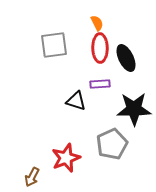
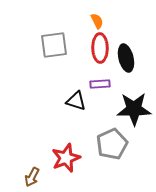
orange semicircle: moved 2 px up
black ellipse: rotated 12 degrees clockwise
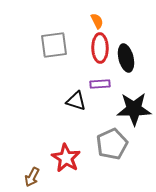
red star: rotated 20 degrees counterclockwise
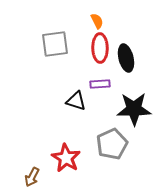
gray square: moved 1 px right, 1 px up
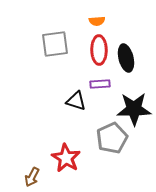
orange semicircle: rotated 112 degrees clockwise
red ellipse: moved 1 px left, 2 px down
gray pentagon: moved 6 px up
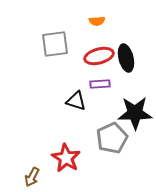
red ellipse: moved 6 px down; rotated 76 degrees clockwise
black star: moved 1 px right, 4 px down
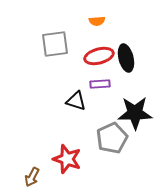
red star: moved 1 px right, 1 px down; rotated 12 degrees counterclockwise
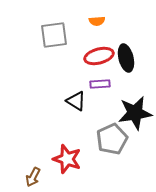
gray square: moved 1 px left, 9 px up
black triangle: rotated 15 degrees clockwise
black star: rotated 8 degrees counterclockwise
gray pentagon: moved 1 px down
brown arrow: moved 1 px right
